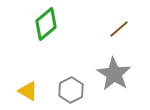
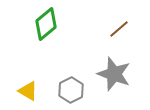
gray star: rotated 12 degrees counterclockwise
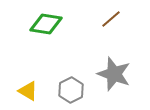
green diamond: rotated 48 degrees clockwise
brown line: moved 8 px left, 10 px up
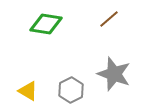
brown line: moved 2 px left
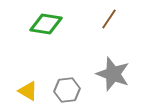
brown line: rotated 15 degrees counterclockwise
gray star: moved 1 px left
gray hexagon: moved 4 px left; rotated 20 degrees clockwise
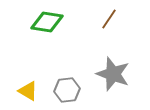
green diamond: moved 1 px right, 2 px up
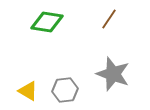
gray hexagon: moved 2 px left
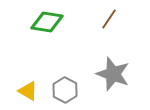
gray hexagon: rotated 25 degrees counterclockwise
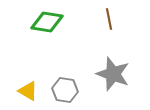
brown line: rotated 45 degrees counterclockwise
gray hexagon: rotated 20 degrees counterclockwise
